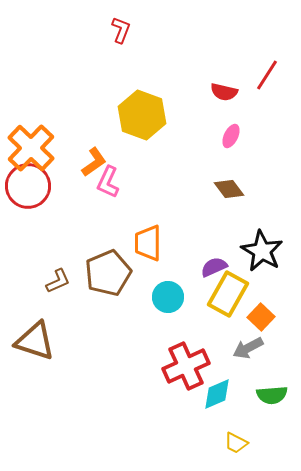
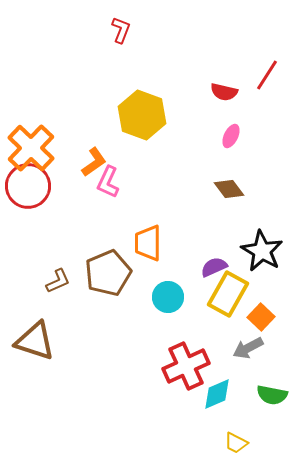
green semicircle: rotated 16 degrees clockwise
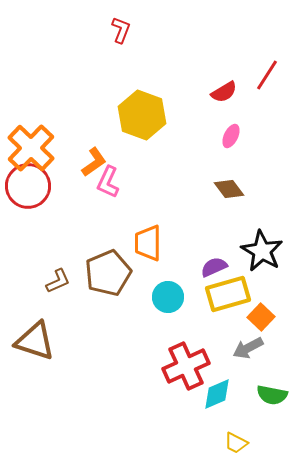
red semicircle: rotated 44 degrees counterclockwise
yellow rectangle: rotated 45 degrees clockwise
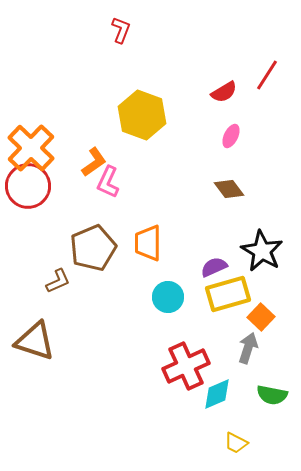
brown pentagon: moved 15 px left, 25 px up
gray arrow: rotated 136 degrees clockwise
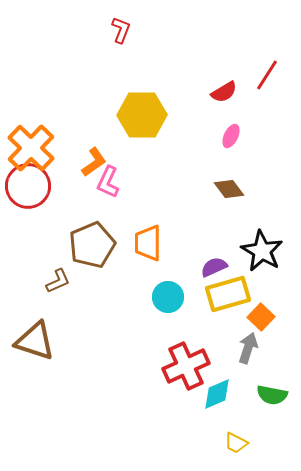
yellow hexagon: rotated 21 degrees counterclockwise
brown pentagon: moved 1 px left, 3 px up
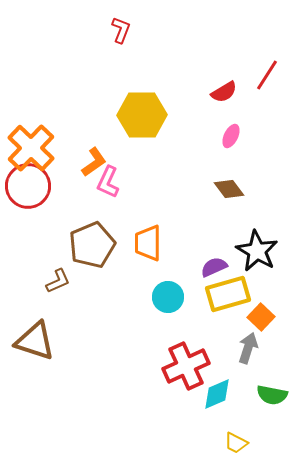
black star: moved 5 px left
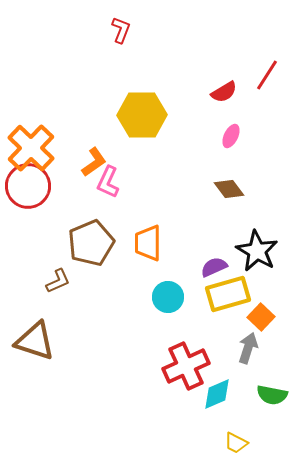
brown pentagon: moved 1 px left, 2 px up
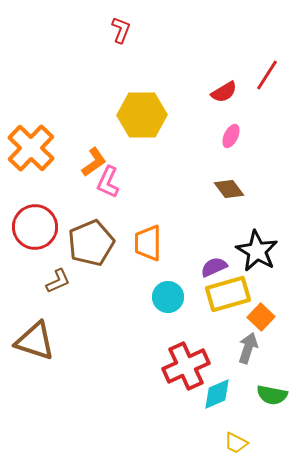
red circle: moved 7 px right, 41 px down
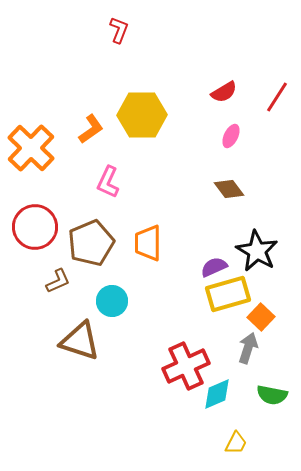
red L-shape: moved 2 px left
red line: moved 10 px right, 22 px down
orange L-shape: moved 3 px left, 33 px up
cyan circle: moved 56 px left, 4 px down
brown triangle: moved 45 px right
yellow trapezoid: rotated 90 degrees counterclockwise
